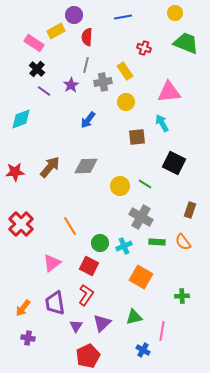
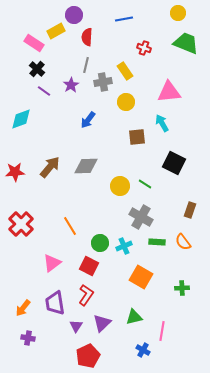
yellow circle at (175, 13): moved 3 px right
blue line at (123, 17): moved 1 px right, 2 px down
green cross at (182, 296): moved 8 px up
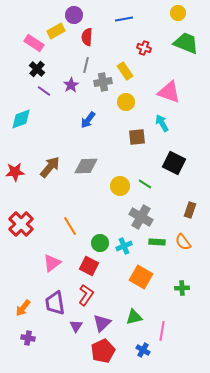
pink triangle at (169, 92): rotated 25 degrees clockwise
red pentagon at (88, 356): moved 15 px right, 5 px up
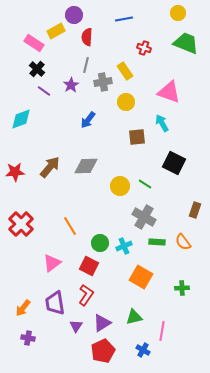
brown rectangle at (190, 210): moved 5 px right
gray cross at (141, 217): moved 3 px right
purple triangle at (102, 323): rotated 12 degrees clockwise
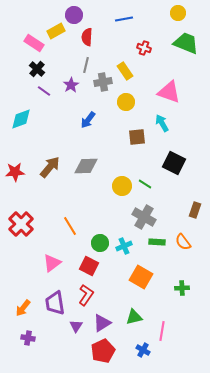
yellow circle at (120, 186): moved 2 px right
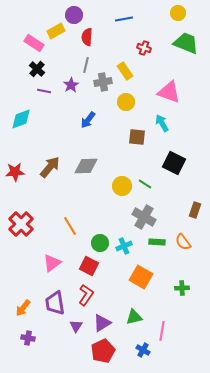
purple line at (44, 91): rotated 24 degrees counterclockwise
brown square at (137, 137): rotated 12 degrees clockwise
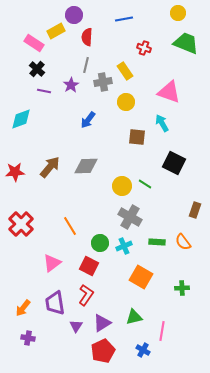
gray cross at (144, 217): moved 14 px left
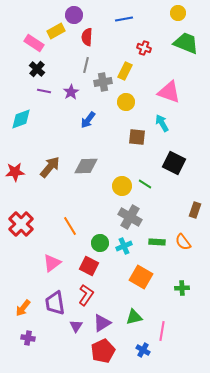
yellow rectangle at (125, 71): rotated 60 degrees clockwise
purple star at (71, 85): moved 7 px down
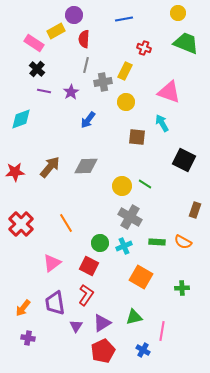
red semicircle at (87, 37): moved 3 px left, 2 px down
black square at (174, 163): moved 10 px right, 3 px up
orange line at (70, 226): moved 4 px left, 3 px up
orange semicircle at (183, 242): rotated 24 degrees counterclockwise
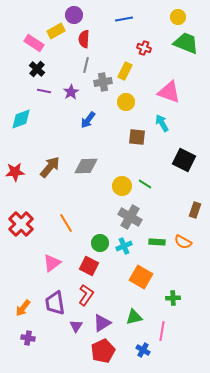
yellow circle at (178, 13): moved 4 px down
green cross at (182, 288): moved 9 px left, 10 px down
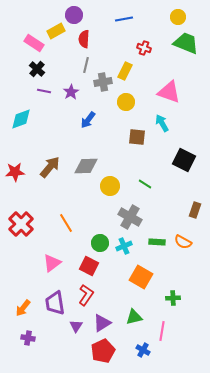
yellow circle at (122, 186): moved 12 px left
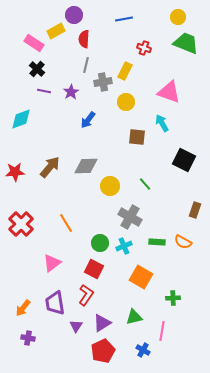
green line at (145, 184): rotated 16 degrees clockwise
red square at (89, 266): moved 5 px right, 3 px down
